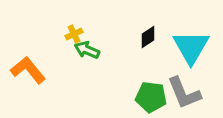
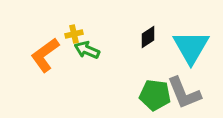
yellow cross: rotated 12 degrees clockwise
orange L-shape: moved 17 px right, 15 px up; rotated 87 degrees counterclockwise
green pentagon: moved 4 px right, 2 px up
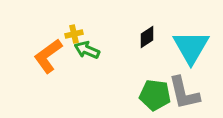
black diamond: moved 1 px left
orange L-shape: moved 3 px right, 1 px down
gray L-shape: rotated 9 degrees clockwise
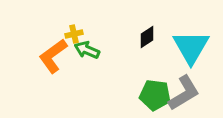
orange L-shape: moved 5 px right
gray L-shape: rotated 108 degrees counterclockwise
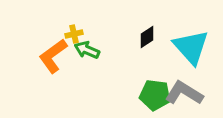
cyan triangle: rotated 12 degrees counterclockwise
gray L-shape: rotated 117 degrees counterclockwise
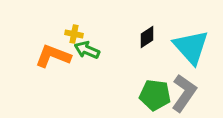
yellow cross: rotated 24 degrees clockwise
orange L-shape: rotated 57 degrees clockwise
gray L-shape: rotated 93 degrees clockwise
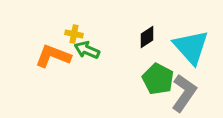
green pentagon: moved 3 px right, 16 px up; rotated 20 degrees clockwise
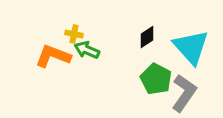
green pentagon: moved 2 px left
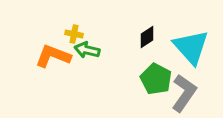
green arrow: rotated 10 degrees counterclockwise
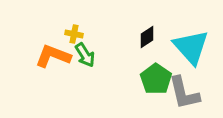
green arrow: moved 2 px left, 5 px down; rotated 135 degrees counterclockwise
green pentagon: rotated 8 degrees clockwise
gray L-shape: rotated 132 degrees clockwise
